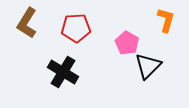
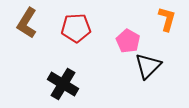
orange L-shape: moved 1 px right, 1 px up
pink pentagon: moved 1 px right, 2 px up
black cross: moved 12 px down
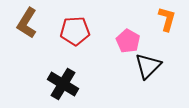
red pentagon: moved 1 px left, 3 px down
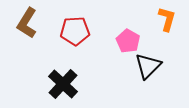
black cross: rotated 12 degrees clockwise
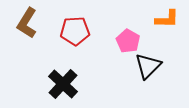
orange L-shape: rotated 75 degrees clockwise
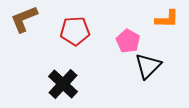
brown L-shape: moved 3 px left, 4 px up; rotated 36 degrees clockwise
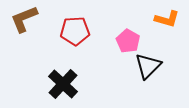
orange L-shape: rotated 15 degrees clockwise
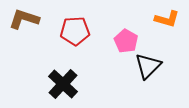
brown L-shape: rotated 40 degrees clockwise
pink pentagon: moved 2 px left
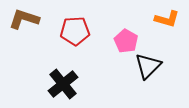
black cross: rotated 8 degrees clockwise
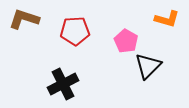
black cross: rotated 12 degrees clockwise
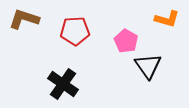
black triangle: rotated 20 degrees counterclockwise
black cross: rotated 28 degrees counterclockwise
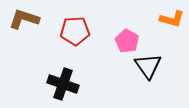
orange L-shape: moved 5 px right
pink pentagon: moved 1 px right
black cross: rotated 16 degrees counterclockwise
